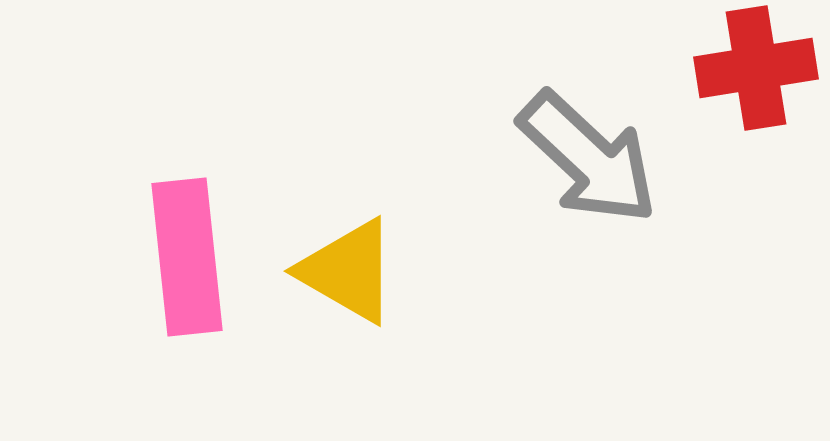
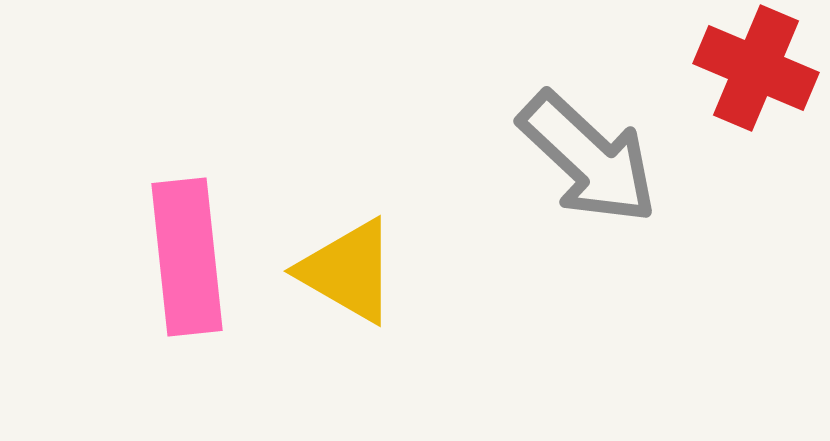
red cross: rotated 32 degrees clockwise
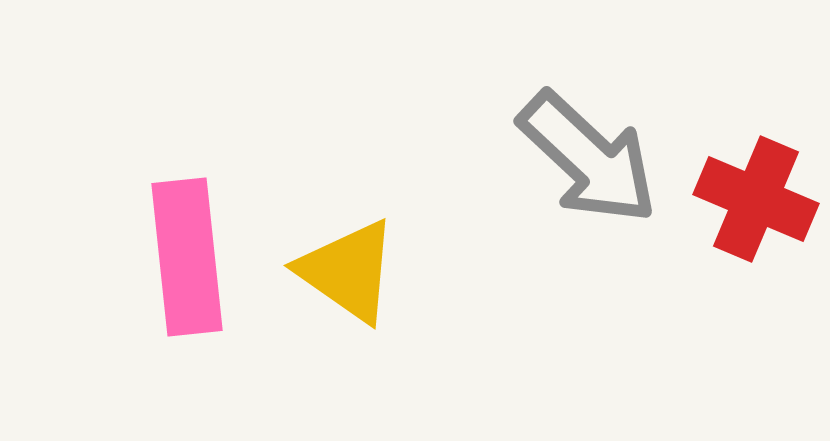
red cross: moved 131 px down
yellow triangle: rotated 5 degrees clockwise
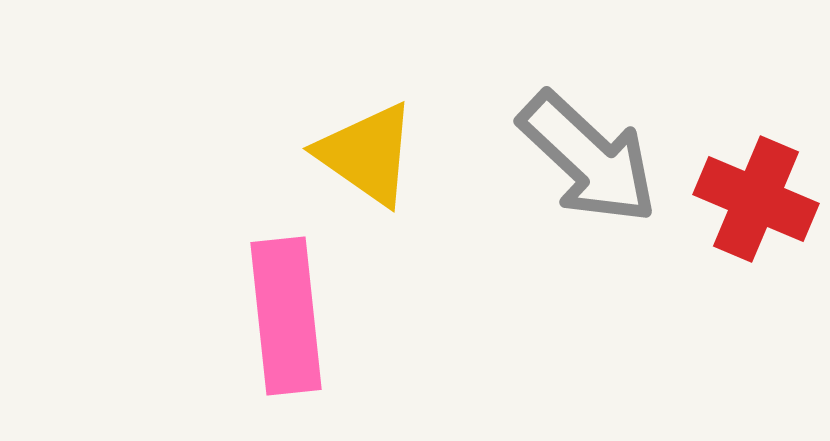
pink rectangle: moved 99 px right, 59 px down
yellow triangle: moved 19 px right, 117 px up
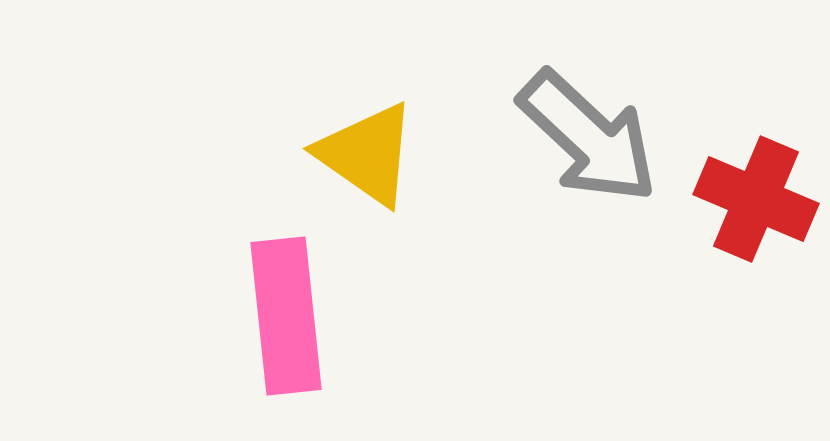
gray arrow: moved 21 px up
